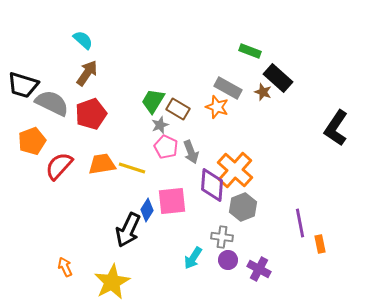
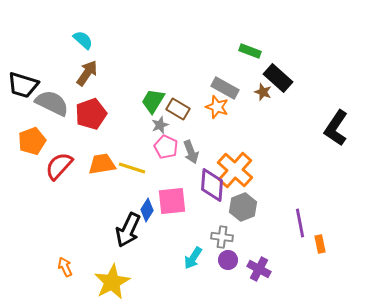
gray rectangle: moved 3 px left
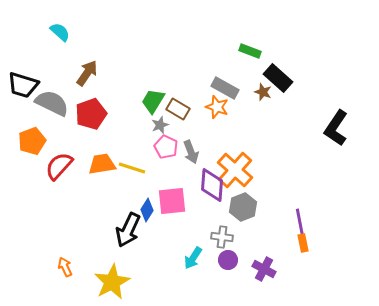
cyan semicircle: moved 23 px left, 8 px up
orange rectangle: moved 17 px left, 1 px up
purple cross: moved 5 px right
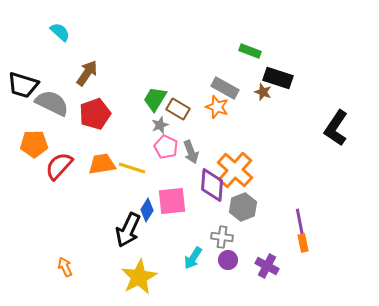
black rectangle: rotated 24 degrees counterclockwise
green trapezoid: moved 2 px right, 2 px up
red pentagon: moved 4 px right
orange pentagon: moved 2 px right, 3 px down; rotated 20 degrees clockwise
purple cross: moved 3 px right, 3 px up
yellow star: moved 27 px right, 5 px up
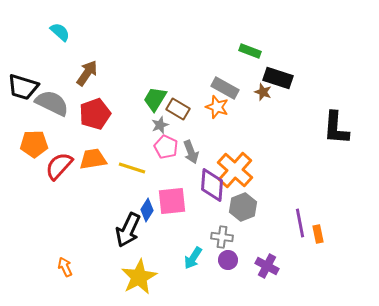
black trapezoid: moved 2 px down
black L-shape: rotated 30 degrees counterclockwise
orange trapezoid: moved 9 px left, 5 px up
orange rectangle: moved 15 px right, 9 px up
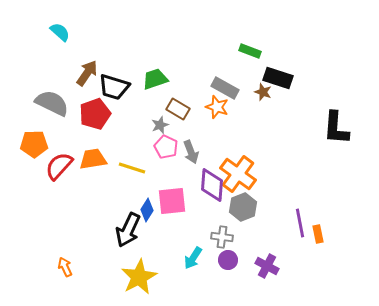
black trapezoid: moved 91 px right
green trapezoid: moved 20 px up; rotated 40 degrees clockwise
orange cross: moved 3 px right, 4 px down; rotated 6 degrees counterclockwise
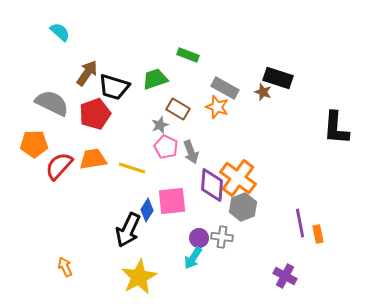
green rectangle: moved 62 px left, 4 px down
orange cross: moved 4 px down
purple circle: moved 29 px left, 22 px up
purple cross: moved 18 px right, 10 px down
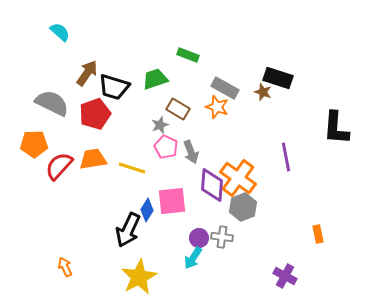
purple line: moved 14 px left, 66 px up
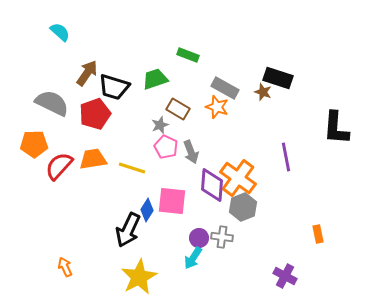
pink square: rotated 12 degrees clockwise
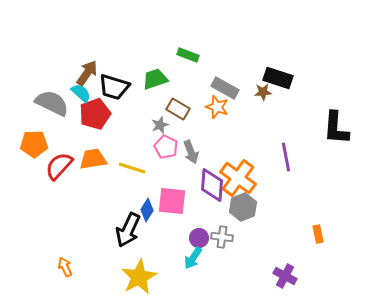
cyan semicircle: moved 21 px right, 61 px down
brown star: rotated 24 degrees counterclockwise
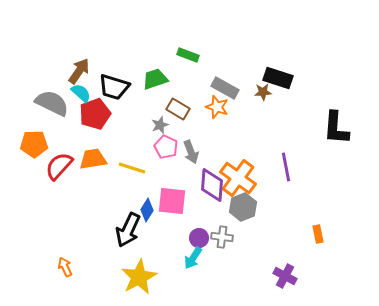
brown arrow: moved 8 px left, 2 px up
purple line: moved 10 px down
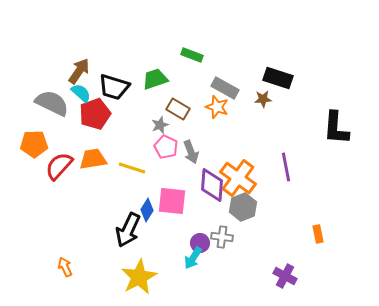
green rectangle: moved 4 px right
brown star: moved 7 px down
purple circle: moved 1 px right, 5 px down
